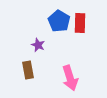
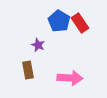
red rectangle: rotated 36 degrees counterclockwise
pink arrow: rotated 70 degrees counterclockwise
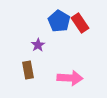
purple star: rotated 16 degrees clockwise
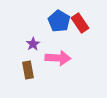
purple star: moved 5 px left, 1 px up
pink arrow: moved 12 px left, 20 px up
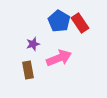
purple star: rotated 16 degrees clockwise
pink arrow: moved 1 px right; rotated 25 degrees counterclockwise
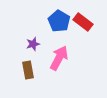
red rectangle: moved 3 px right, 1 px up; rotated 18 degrees counterclockwise
pink arrow: rotated 40 degrees counterclockwise
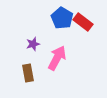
blue pentagon: moved 3 px right, 3 px up
pink arrow: moved 2 px left
brown rectangle: moved 3 px down
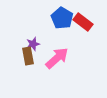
pink arrow: rotated 20 degrees clockwise
brown rectangle: moved 17 px up
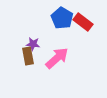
purple star: rotated 24 degrees clockwise
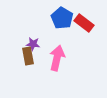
red rectangle: moved 1 px right, 1 px down
pink arrow: rotated 35 degrees counterclockwise
